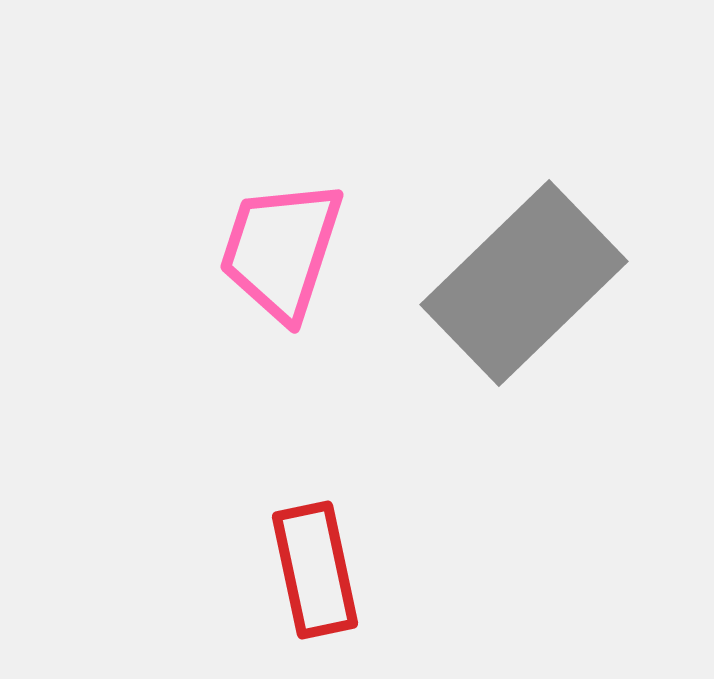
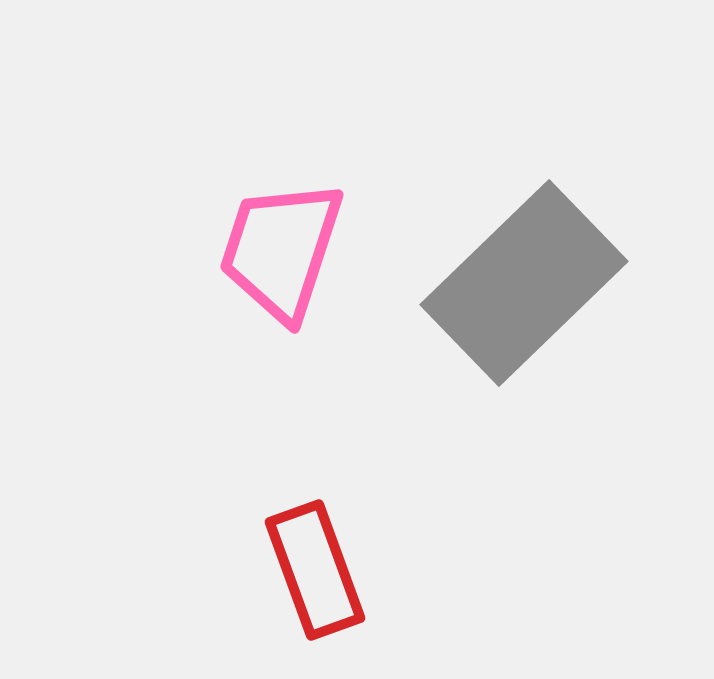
red rectangle: rotated 8 degrees counterclockwise
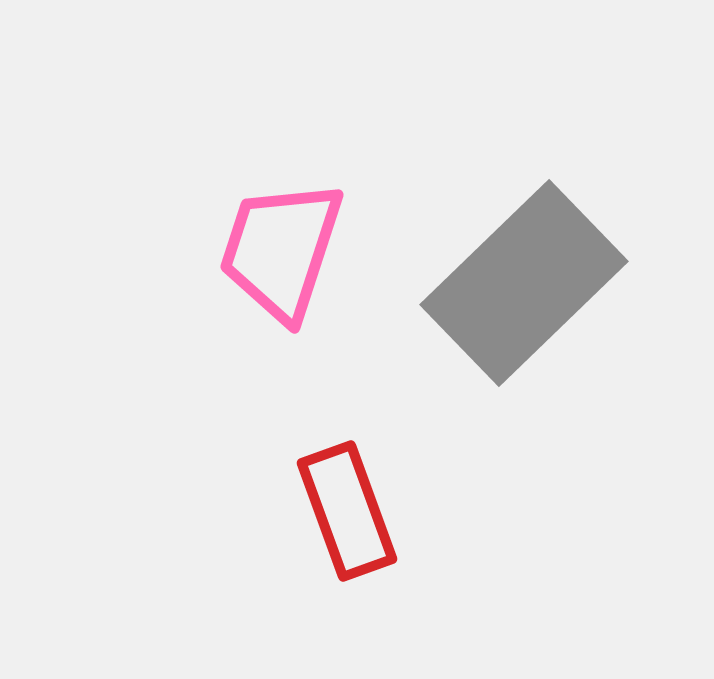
red rectangle: moved 32 px right, 59 px up
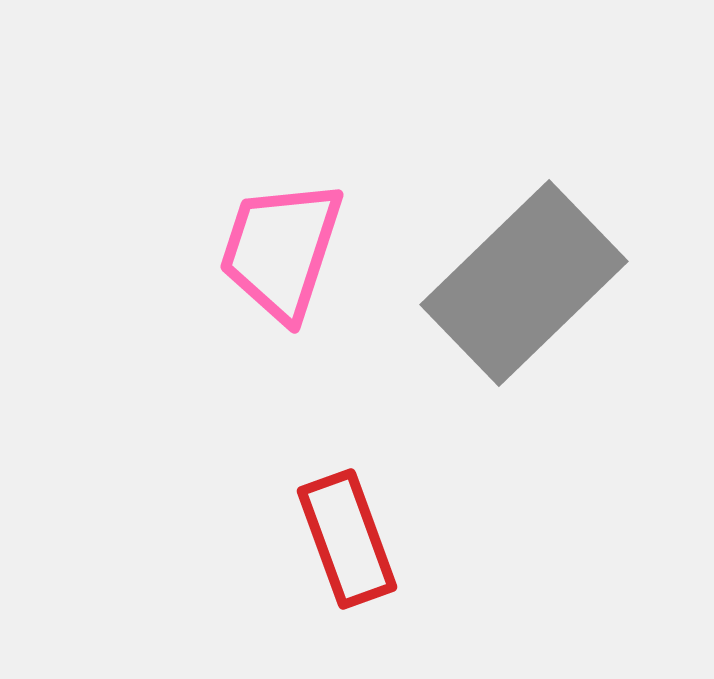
red rectangle: moved 28 px down
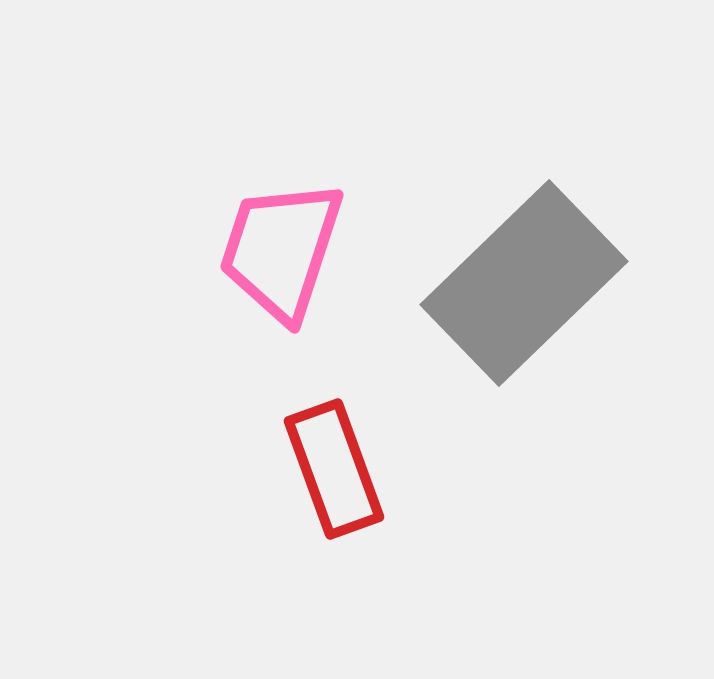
red rectangle: moved 13 px left, 70 px up
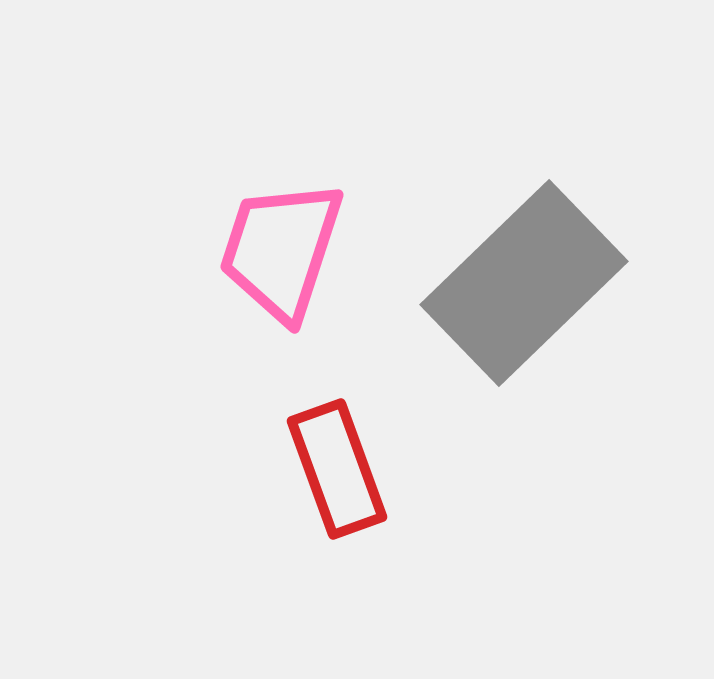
red rectangle: moved 3 px right
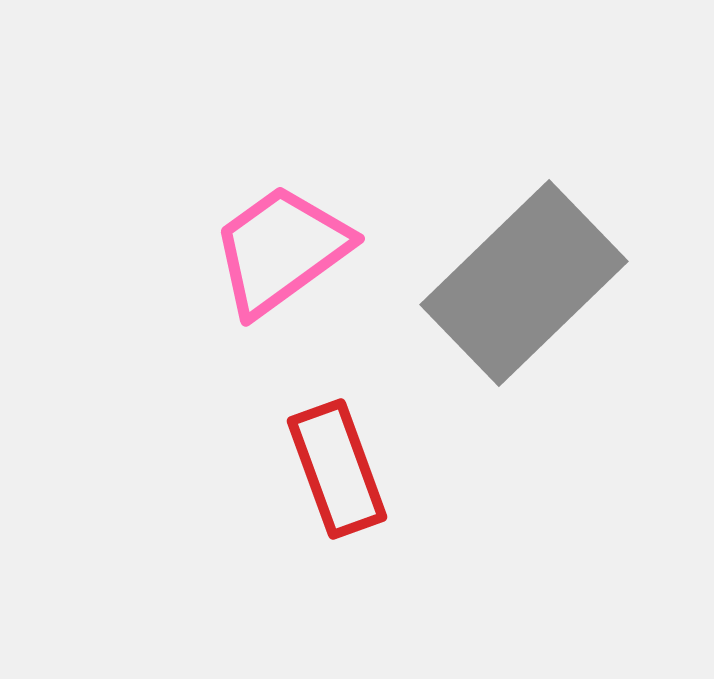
pink trapezoid: rotated 36 degrees clockwise
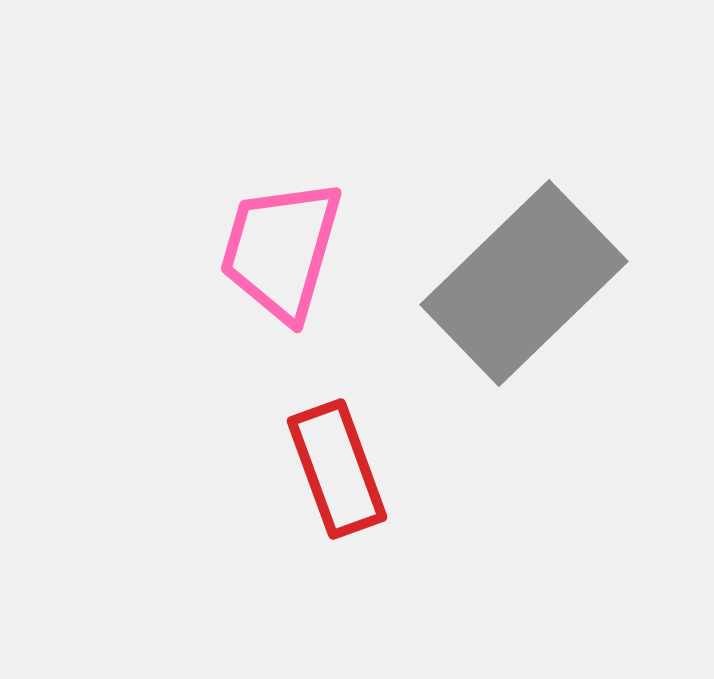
pink trapezoid: rotated 38 degrees counterclockwise
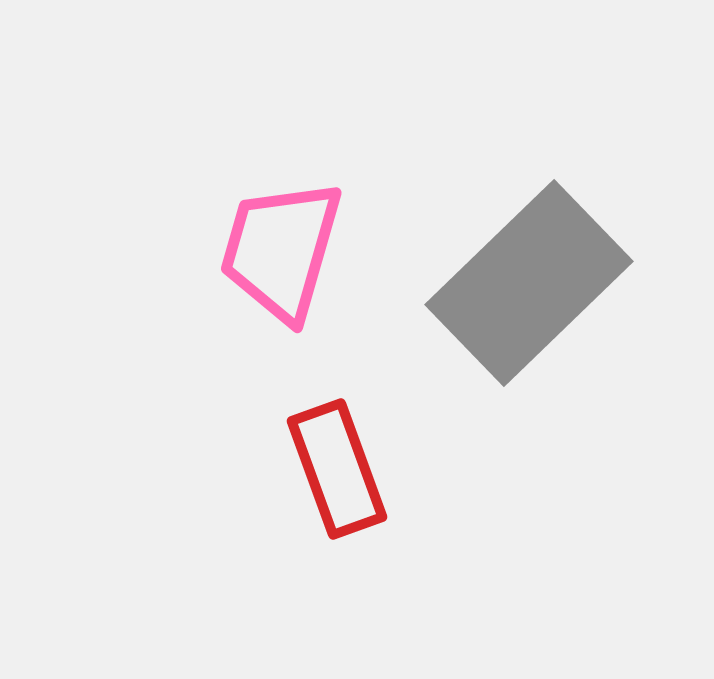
gray rectangle: moved 5 px right
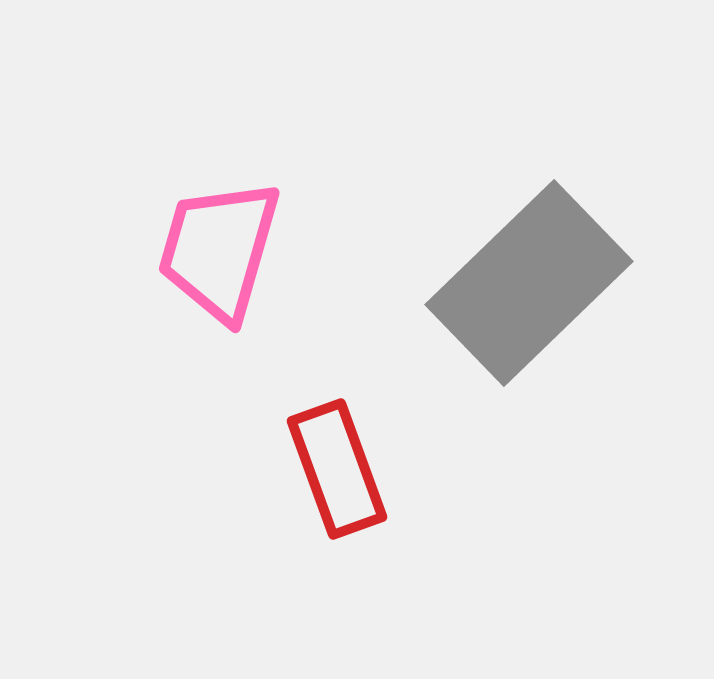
pink trapezoid: moved 62 px left
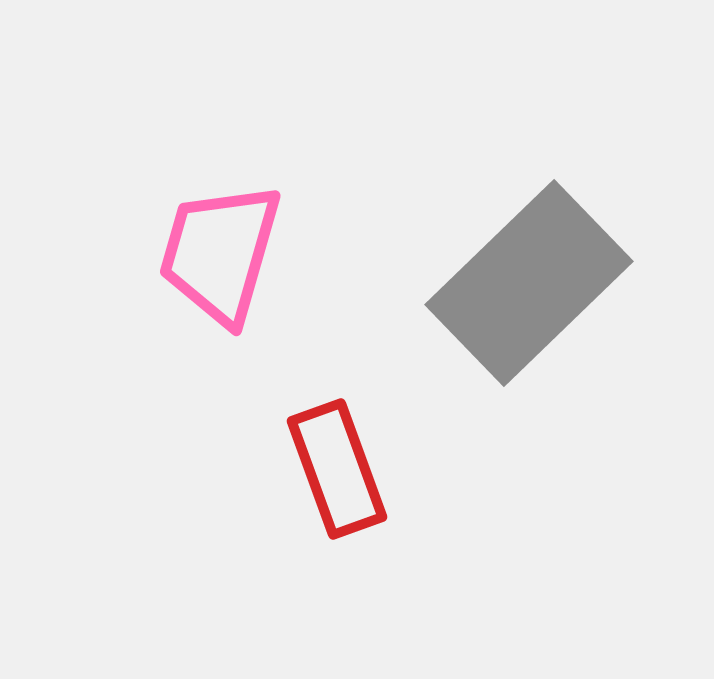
pink trapezoid: moved 1 px right, 3 px down
